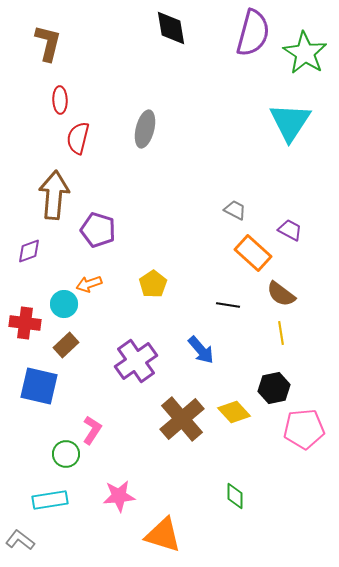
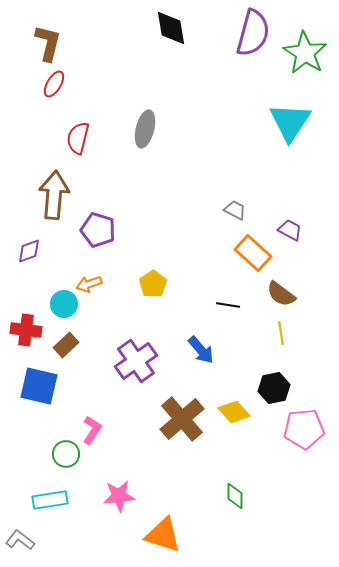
red ellipse: moved 6 px left, 16 px up; rotated 32 degrees clockwise
red cross: moved 1 px right, 7 px down
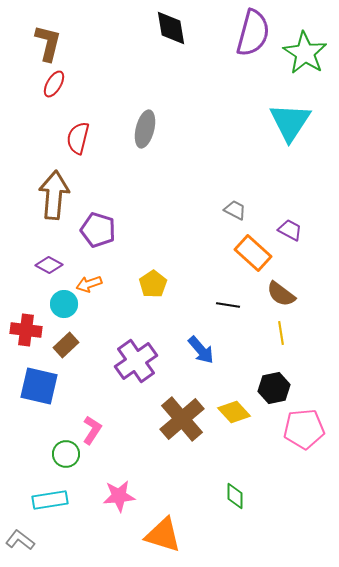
purple diamond: moved 20 px right, 14 px down; rotated 48 degrees clockwise
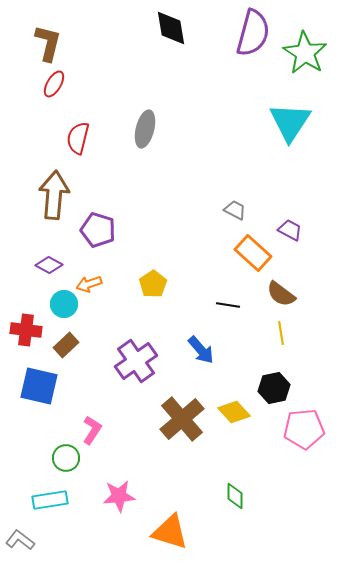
green circle: moved 4 px down
orange triangle: moved 7 px right, 3 px up
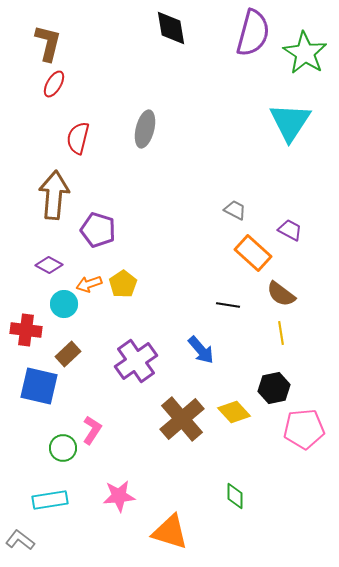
yellow pentagon: moved 30 px left
brown rectangle: moved 2 px right, 9 px down
green circle: moved 3 px left, 10 px up
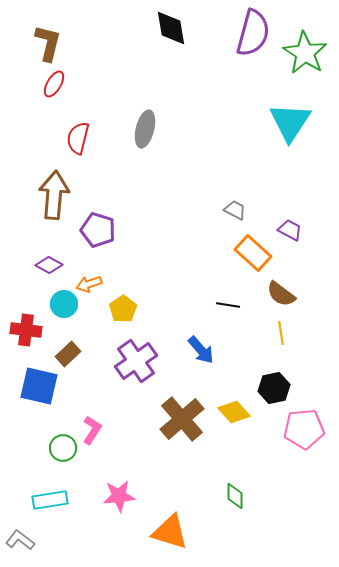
yellow pentagon: moved 25 px down
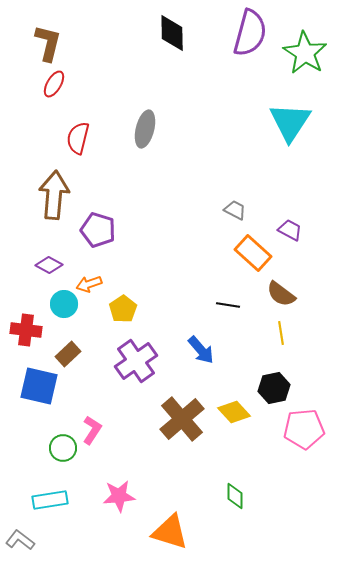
black diamond: moved 1 px right, 5 px down; rotated 9 degrees clockwise
purple semicircle: moved 3 px left
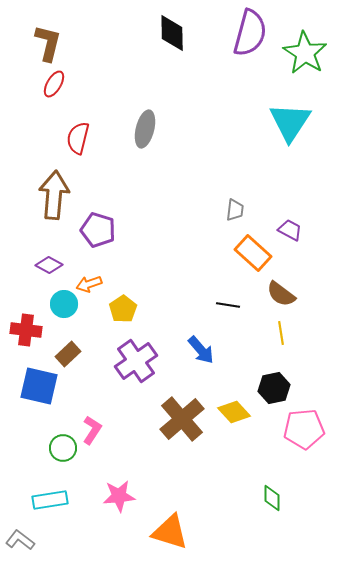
gray trapezoid: rotated 70 degrees clockwise
green diamond: moved 37 px right, 2 px down
